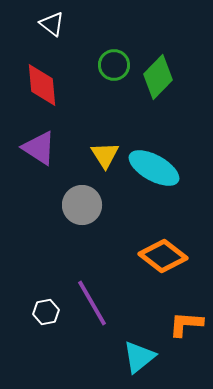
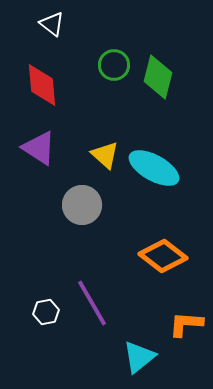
green diamond: rotated 30 degrees counterclockwise
yellow triangle: rotated 16 degrees counterclockwise
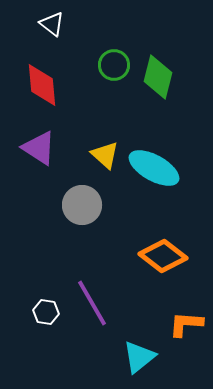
white hexagon: rotated 20 degrees clockwise
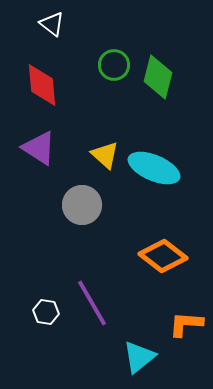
cyan ellipse: rotated 6 degrees counterclockwise
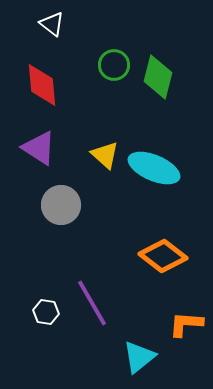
gray circle: moved 21 px left
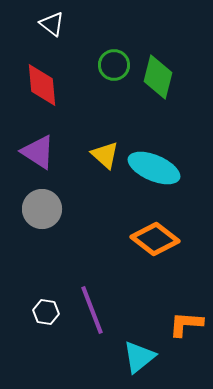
purple triangle: moved 1 px left, 4 px down
gray circle: moved 19 px left, 4 px down
orange diamond: moved 8 px left, 17 px up
purple line: moved 7 px down; rotated 9 degrees clockwise
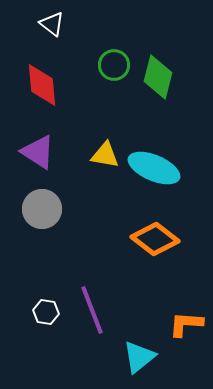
yellow triangle: rotated 32 degrees counterclockwise
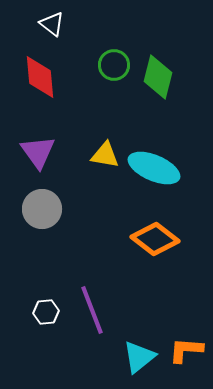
red diamond: moved 2 px left, 8 px up
purple triangle: rotated 21 degrees clockwise
white hexagon: rotated 15 degrees counterclockwise
orange L-shape: moved 26 px down
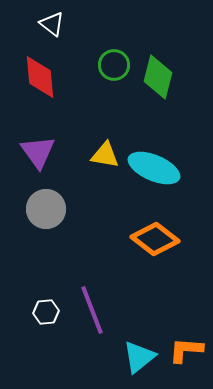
gray circle: moved 4 px right
